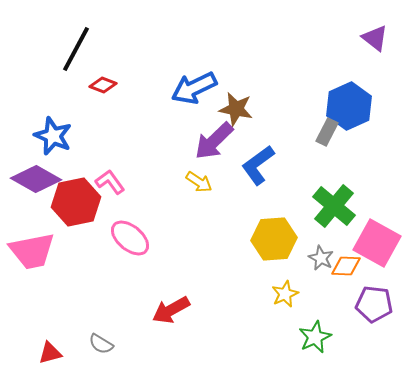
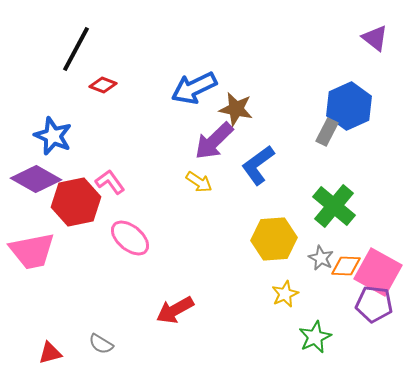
pink square: moved 1 px right, 29 px down
red arrow: moved 4 px right
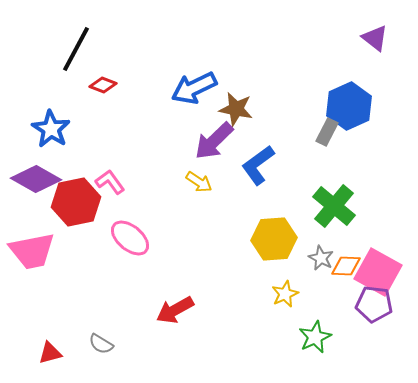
blue star: moved 2 px left, 7 px up; rotated 9 degrees clockwise
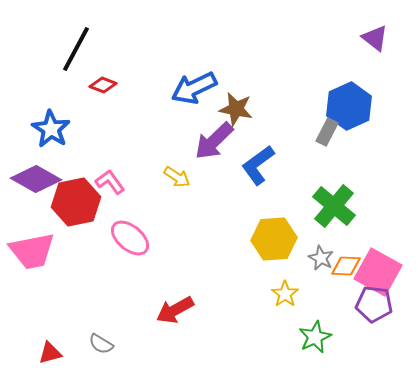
yellow arrow: moved 22 px left, 5 px up
yellow star: rotated 12 degrees counterclockwise
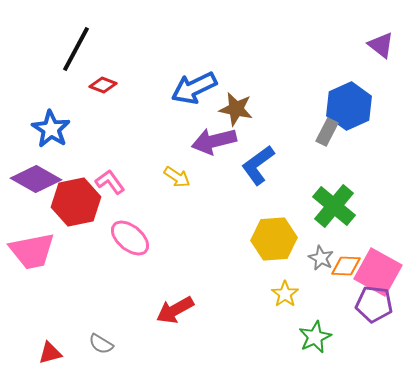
purple triangle: moved 6 px right, 7 px down
purple arrow: rotated 30 degrees clockwise
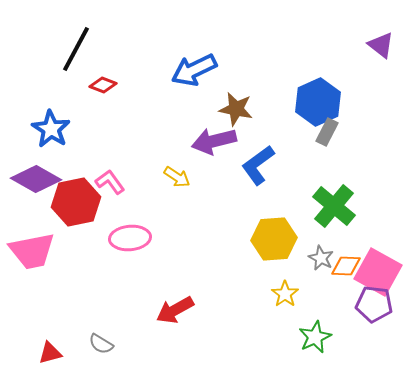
blue arrow: moved 18 px up
blue hexagon: moved 31 px left, 4 px up
pink ellipse: rotated 45 degrees counterclockwise
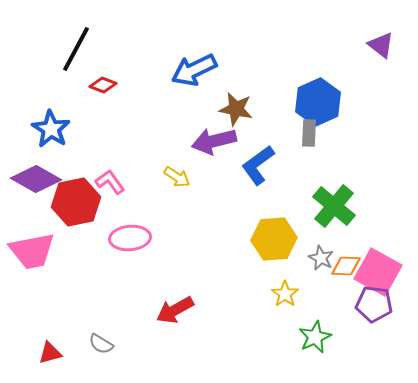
gray rectangle: moved 18 px left, 1 px down; rotated 24 degrees counterclockwise
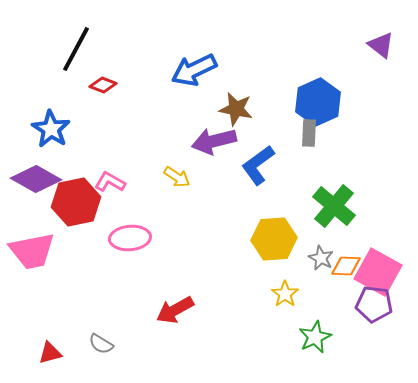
pink L-shape: rotated 24 degrees counterclockwise
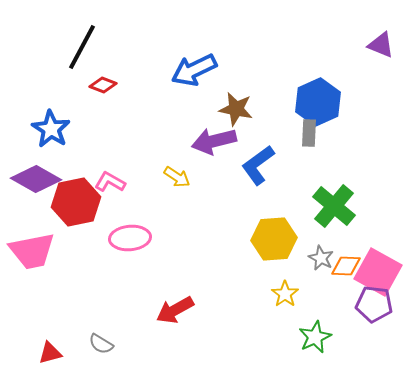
purple triangle: rotated 16 degrees counterclockwise
black line: moved 6 px right, 2 px up
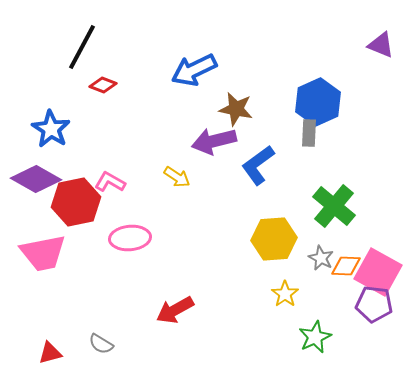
pink trapezoid: moved 11 px right, 2 px down
